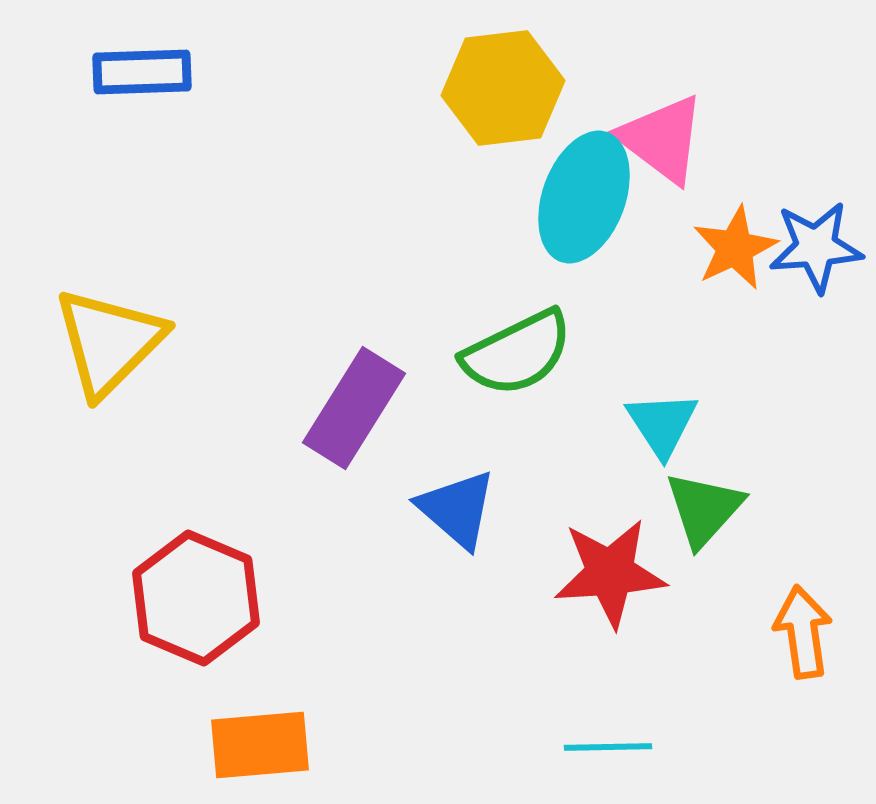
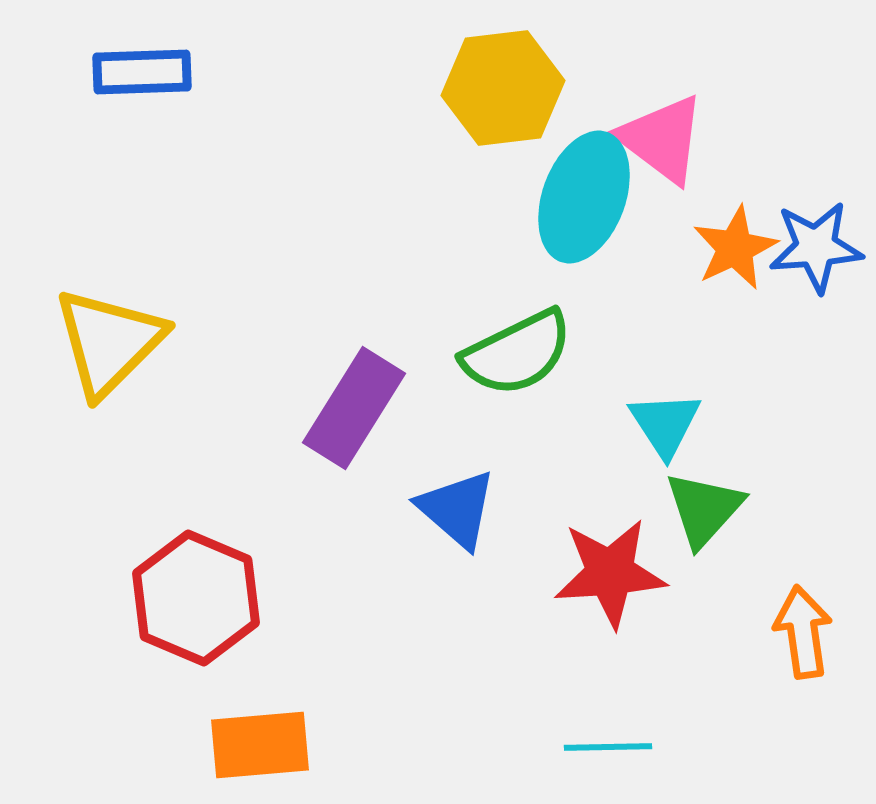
cyan triangle: moved 3 px right
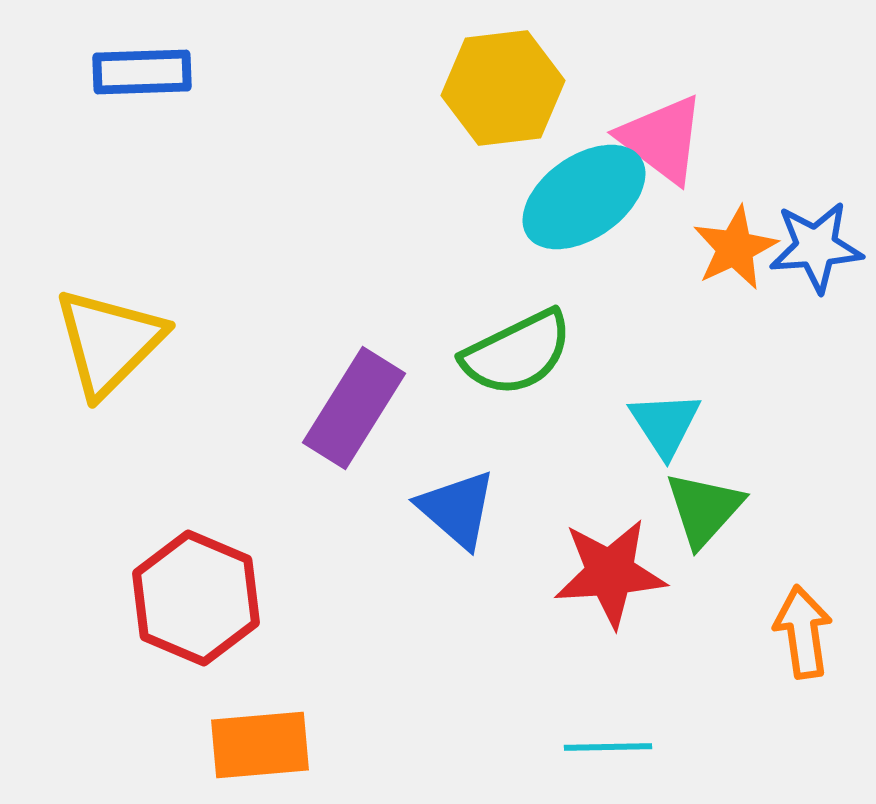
cyan ellipse: rotated 35 degrees clockwise
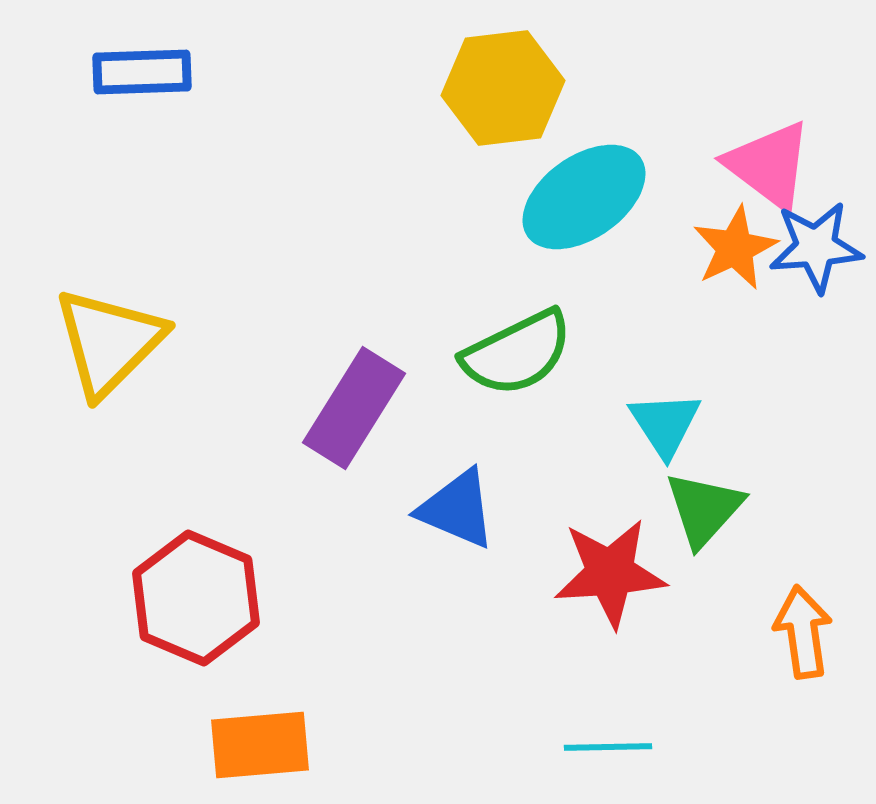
pink triangle: moved 107 px right, 26 px down
blue triangle: rotated 18 degrees counterclockwise
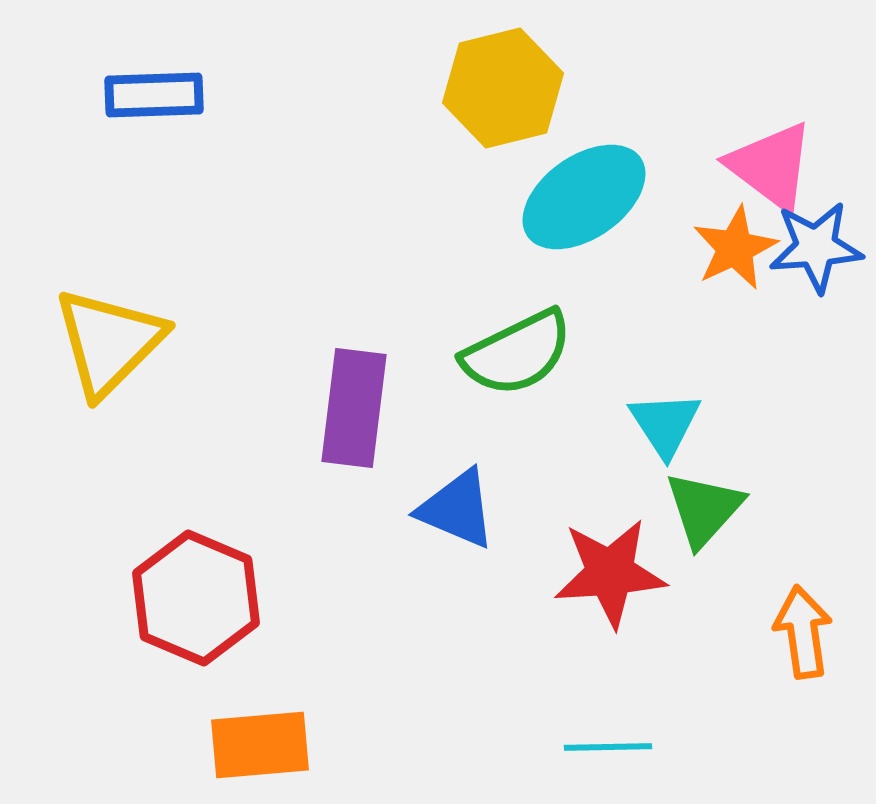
blue rectangle: moved 12 px right, 23 px down
yellow hexagon: rotated 7 degrees counterclockwise
pink triangle: moved 2 px right, 1 px down
purple rectangle: rotated 25 degrees counterclockwise
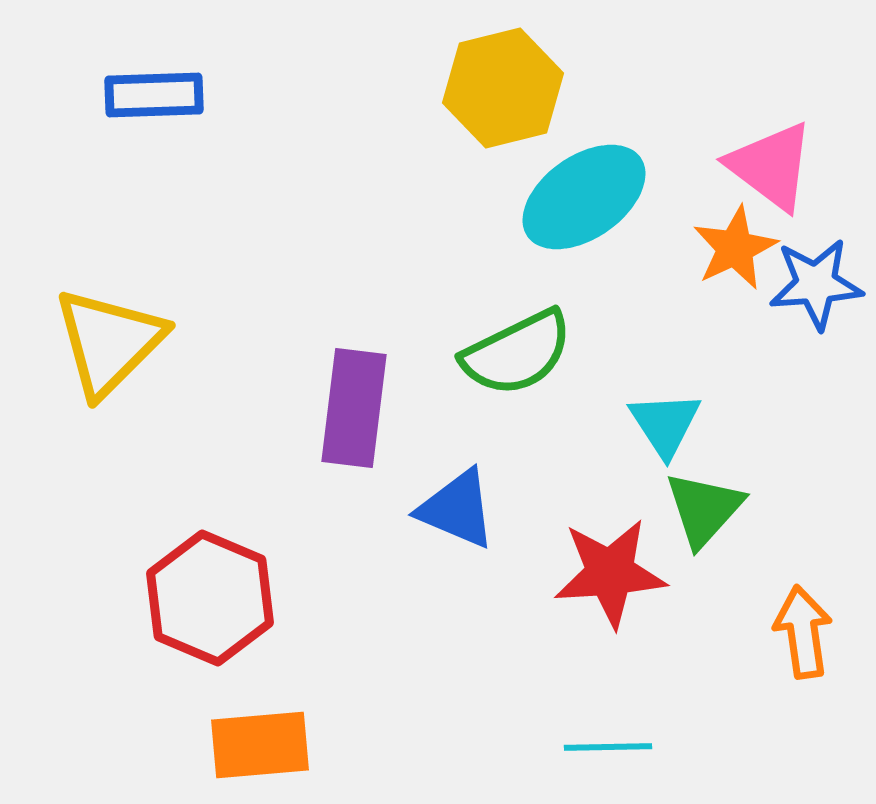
blue star: moved 37 px down
red hexagon: moved 14 px right
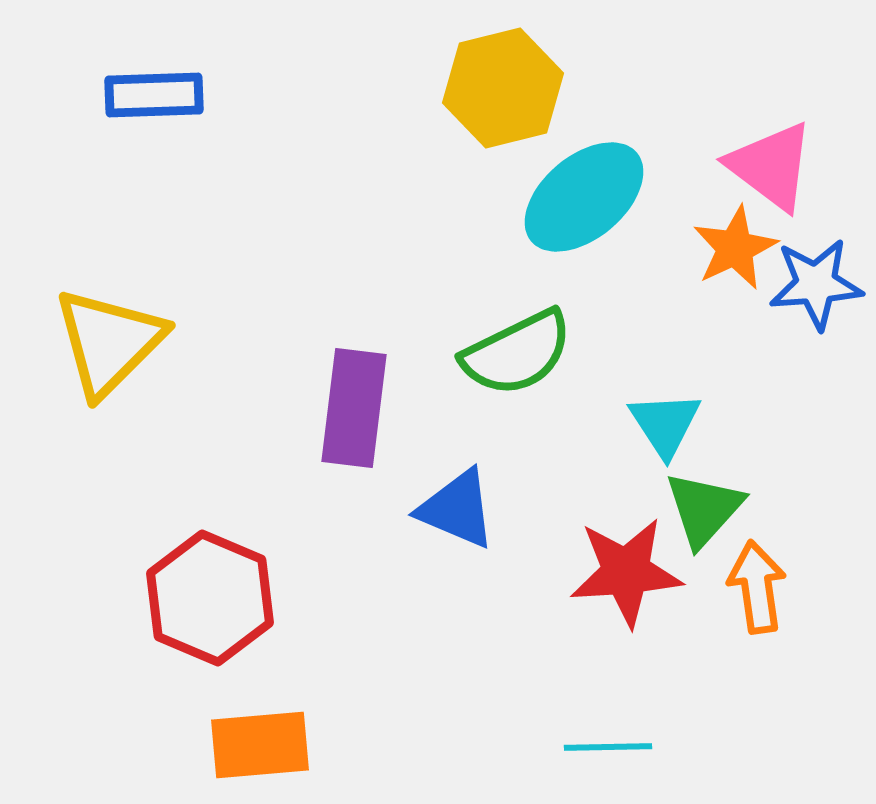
cyan ellipse: rotated 5 degrees counterclockwise
red star: moved 16 px right, 1 px up
orange arrow: moved 46 px left, 45 px up
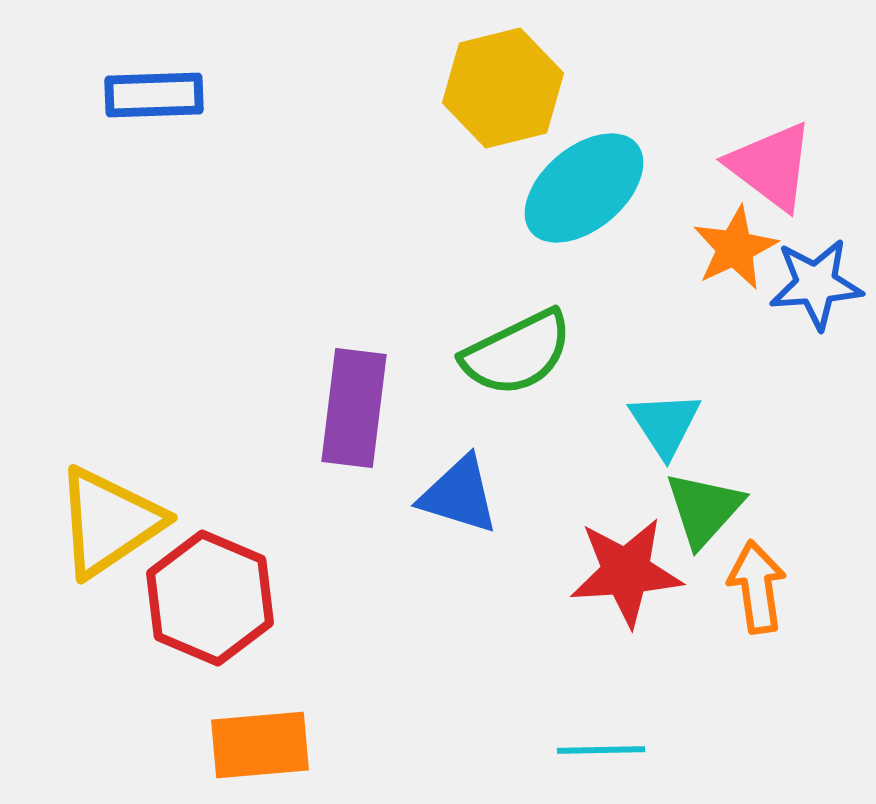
cyan ellipse: moved 9 px up
yellow triangle: moved 180 px down; rotated 11 degrees clockwise
blue triangle: moved 2 px right, 14 px up; rotated 6 degrees counterclockwise
cyan line: moved 7 px left, 3 px down
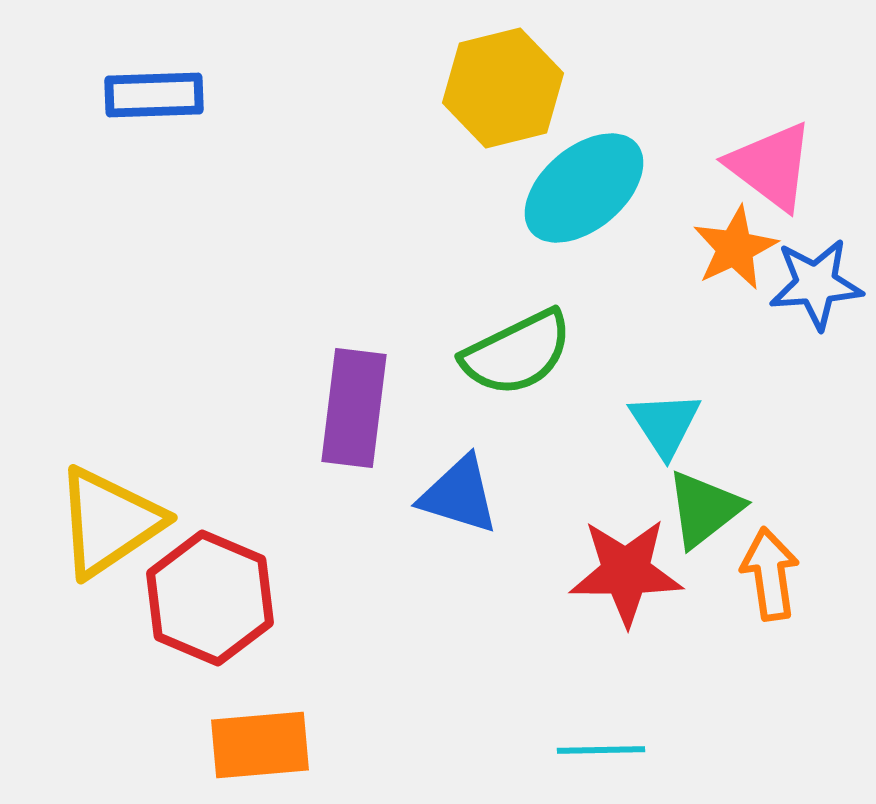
green triangle: rotated 10 degrees clockwise
red star: rotated 4 degrees clockwise
orange arrow: moved 13 px right, 13 px up
